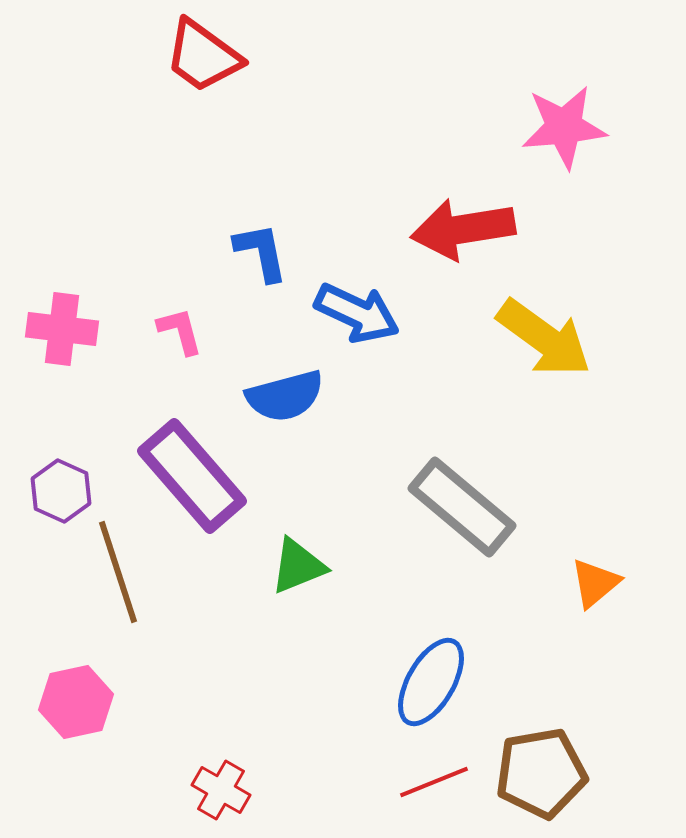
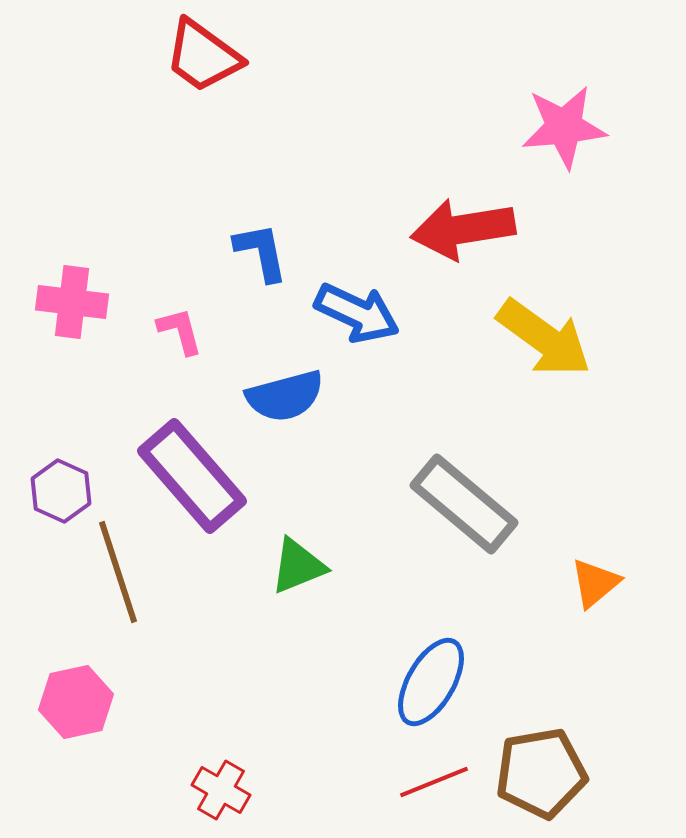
pink cross: moved 10 px right, 27 px up
gray rectangle: moved 2 px right, 3 px up
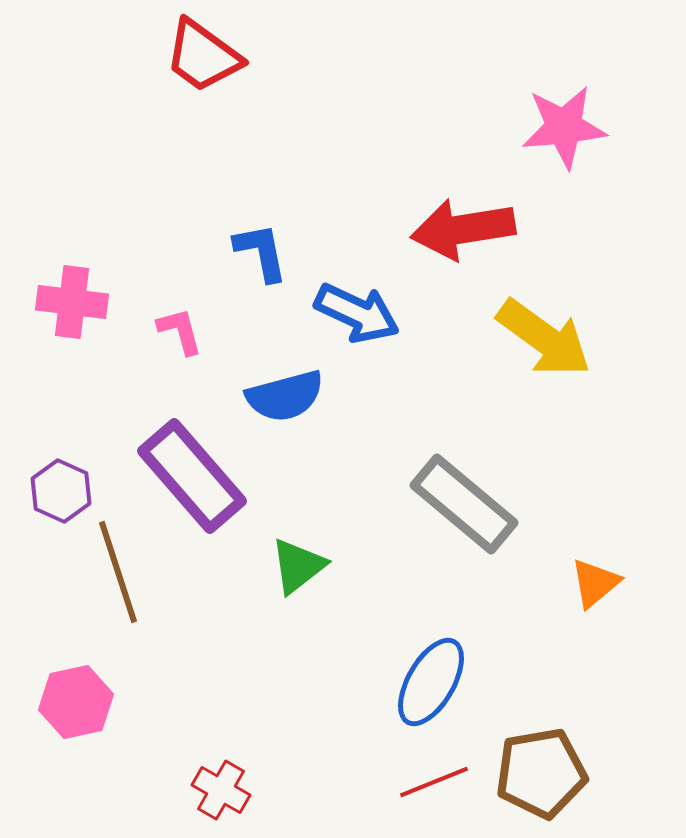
green triangle: rotated 16 degrees counterclockwise
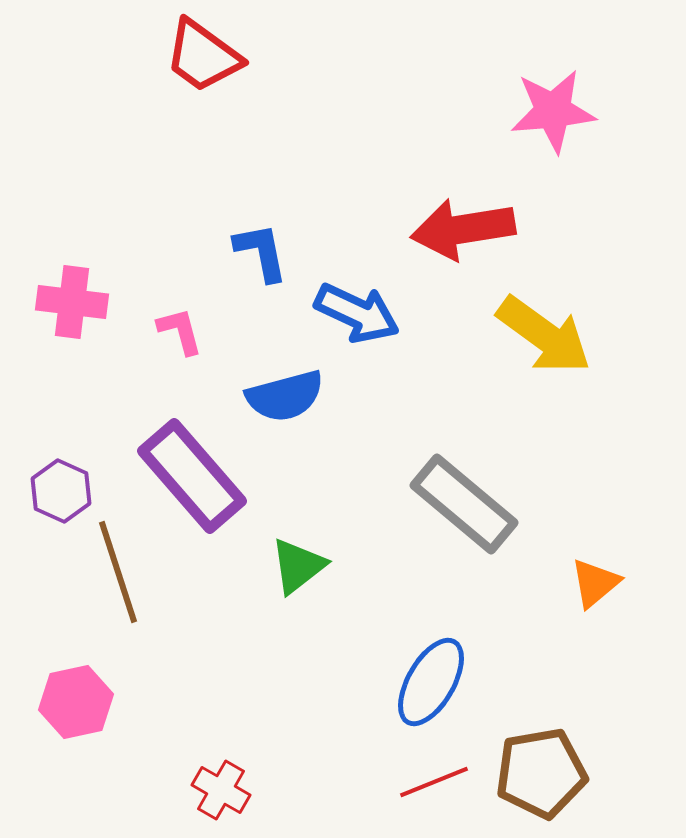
pink star: moved 11 px left, 16 px up
yellow arrow: moved 3 px up
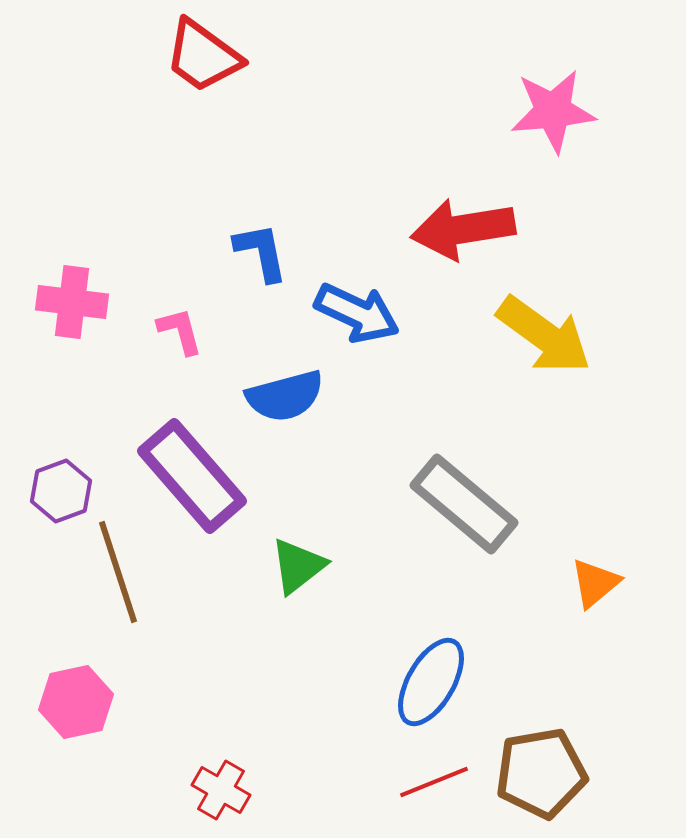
purple hexagon: rotated 16 degrees clockwise
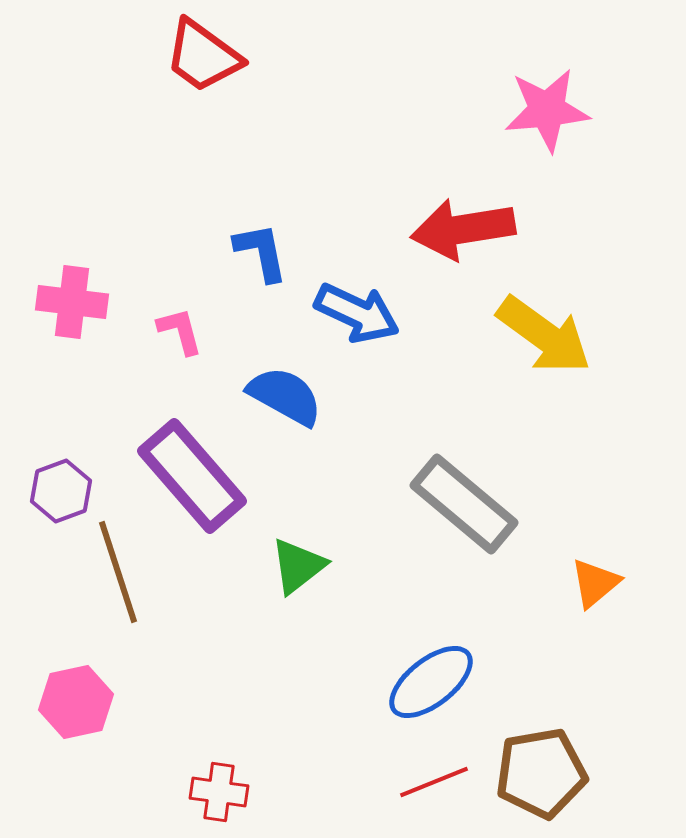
pink star: moved 6 px left, 1 px up
blue semicircle: rotated 136 degrees counterclockwise
blue ellipse: rotated 22 degrees clockwise
red cross: moved 2 px left, 2 px down; rotated 22 degrees counterclockwise
